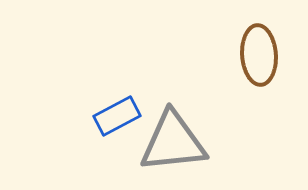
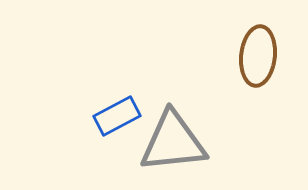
brown ellipse: moved 1 px left, 1 px down; rotated 10 degrees clockwise
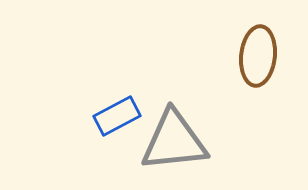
gray triangle: moved 1 px right, 1 px up
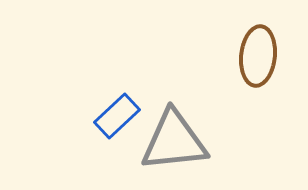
blue rectangle: rotated 15 degrees counterclockwise
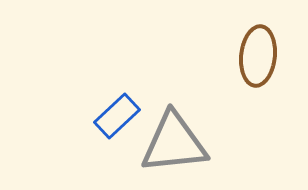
gray triangle: moved 2 px down
